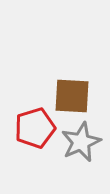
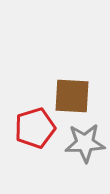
gray star: moved 4 px right, 1 px down; rotated 21 degrees clockwise
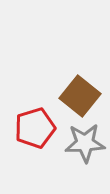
brown square: moved 8 px right; rotated 36 degrees clockwise
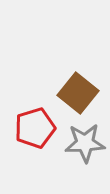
brown square: moved 2 px left, 3 px up
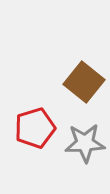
brown square: moved 6 px right, 11 px up
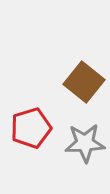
red pentagon: moved 4 px left
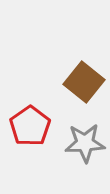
red pentagon: moved 1 px left, 2 px up; rotated 18 degrees counterclockwise
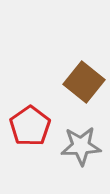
gray star: moved 4 px left, 3 px down
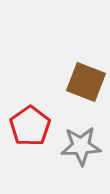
brown square: moved 2 px right; rotated 18 degrees counterclockwise
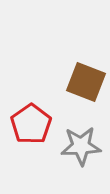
red pentagon: moved 1 px right, 2 px up
